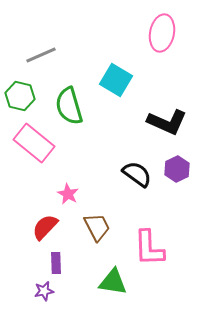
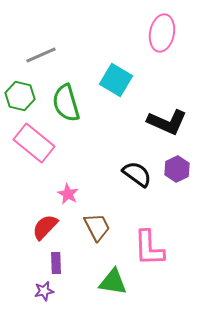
green semicircle: moved 3 px left, 3 px up
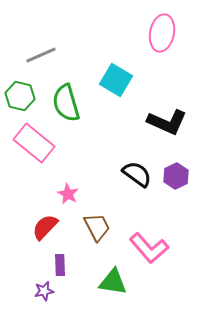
purple hexagon: moved 1 px left, 7 px down
pink L-shape: rotated 39 degrees counterclockwise
purple rectangle: moved 4 px right, 2 px down
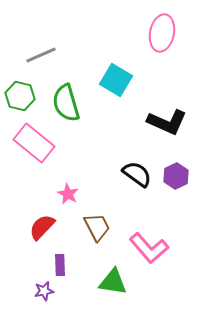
red semicircle: moved 3 px left
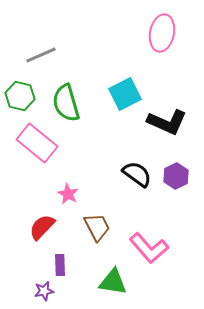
cyan square: moved 9 px right, 14 px down; rotated 32 degrees clockwise
pink rectangle: moved 3 px right
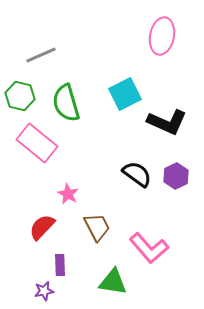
pink ellipse: moved 3 px down
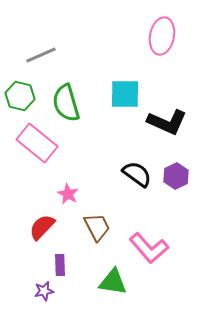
cyan square: rotated 28 degrees clockwise
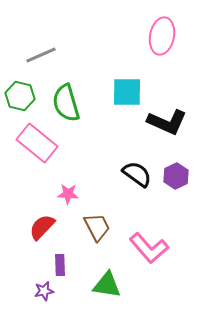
cyan square: moved 2 px right, 2 px up
pink star: rotated 25 degrees counterclockwise
green triangle: moved 6 px left, 3 px down
